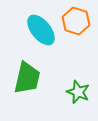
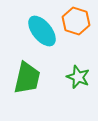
cyan ellipse: moved 1 px right, 1 px down
green star: moved 15 px up
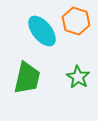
green star: rotated 10 degrees clockwise
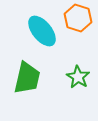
orange hexagon: moved 2 px right, 3 px up
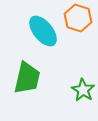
cyan ellipse: moved 1 px right
green star: moved 5 px right, 13 px down
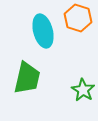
cyan ellipse: rotated 24 degrees clockwise
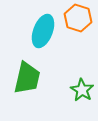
cyan ellipse: rotated 36 degrees clockwise
green star: moved 1 px left
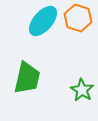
cyan ellipse: moved 10 px up; rotated 20 degrees clockwise
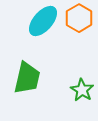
orange hexagon: moved 1 px right; rotated 12 degrees clockwise
